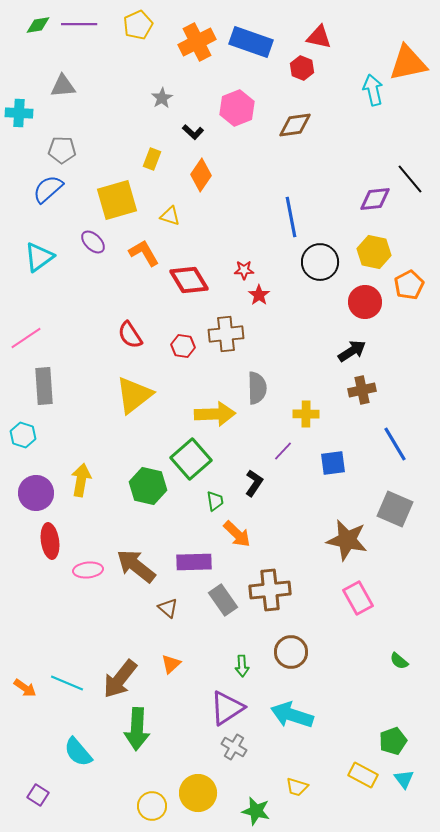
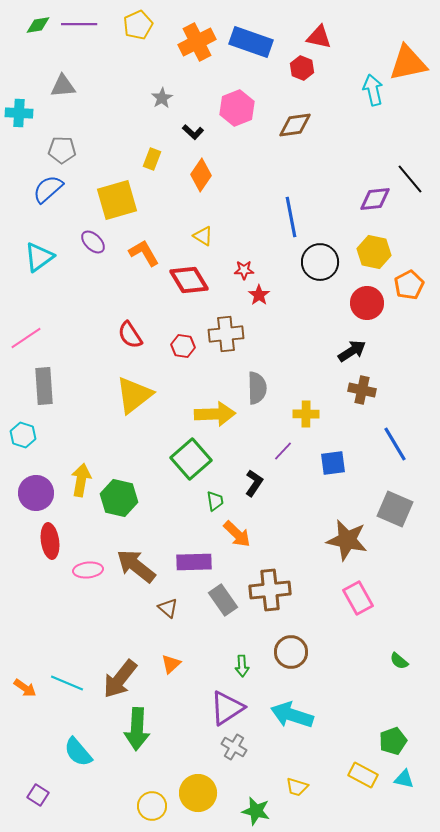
yellow triangle at (170, 216): moved 33 px right, 20 px down; rotated 15 degrees clockwise
red circle at (365, 302): moved 2 px right, 1 px down
brown cross at (362, 390): rotated 24 degrees clockwise
green hexagon at (148, 486): moved 29 px left, 12 px down
cyan triangle at (404, 779): rotated 40 degrees counterclockwise
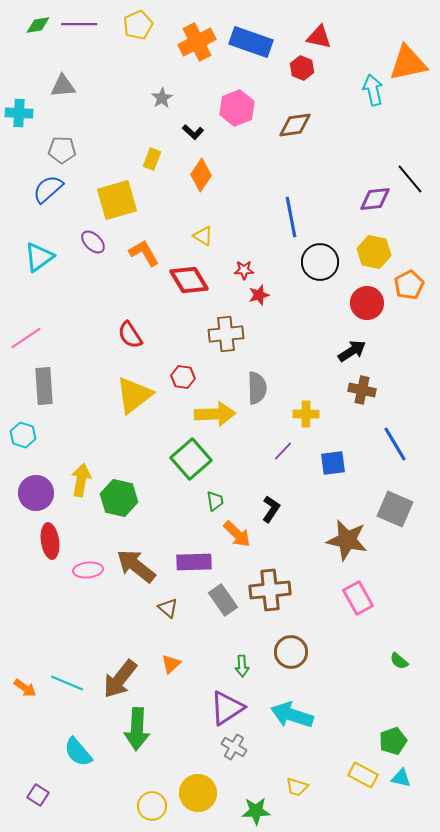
red star at (259, 295): rotated 20 degrees clockwise
red hexagon at (183, 346): moved 31 px down
black L-shape at (254, 483): moved 17 px right, 26 px down
cyan triangle at (404, 779): moved 3 px left, 1 px up
green star at (256, 811): rotated 16 degrees counterclockwise
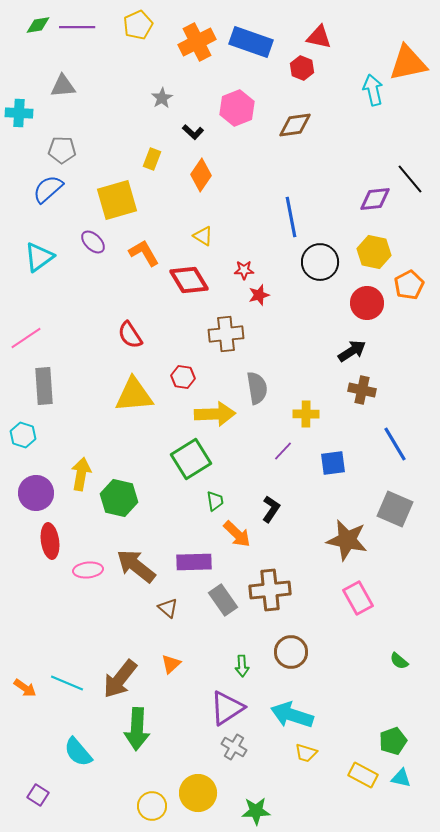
purple line at (79, 24): moved 2 px left, 3 px down
gray semicircle at (257, 388): rotated 8 degrees counterclockwise
yellow triangle at (134, 395): rotated 33 degrees clockwise
green square at (191, 459): rotated 9 degrees clockwise
yellow arrow at (81, 480): moved 6 px up
yellow trapezoid at (297, 787): moved 9 px right, 34 px up
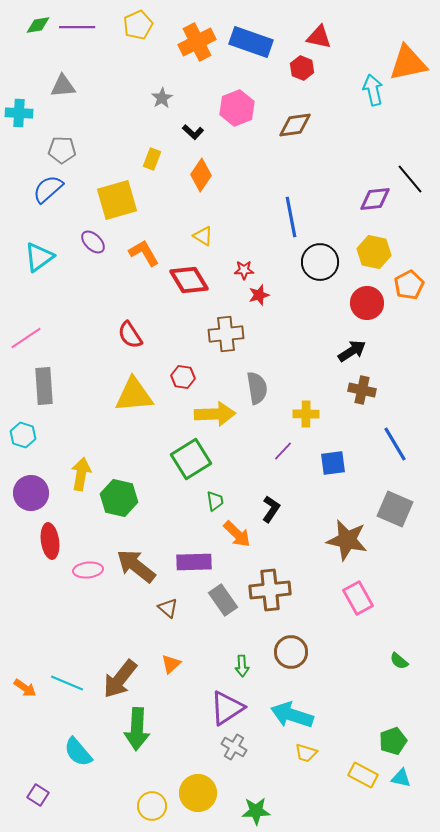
purple circle at (36, 493): moved 5 px left
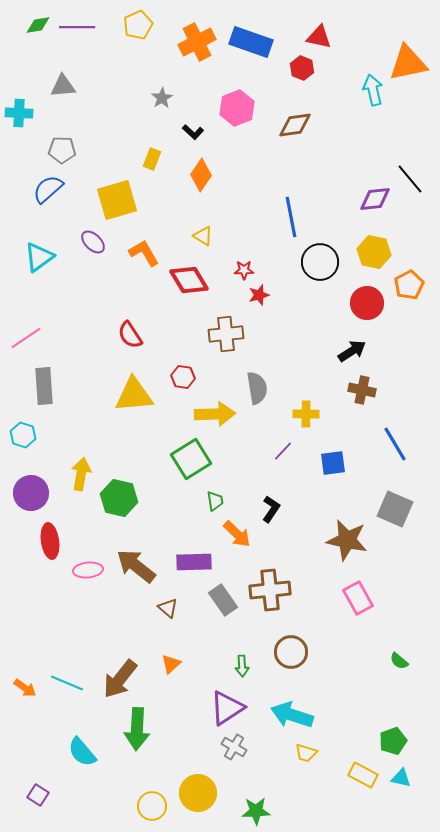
cyan semicircle at (78, 752): moved 4 px right
